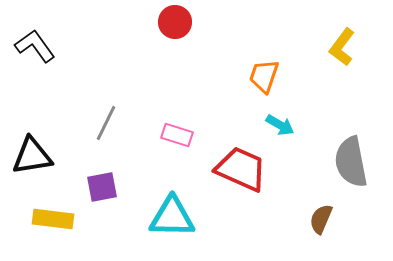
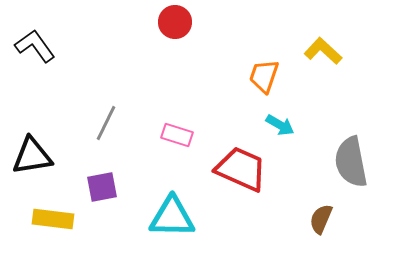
yellow L-shape: moved 19 px left, 4 px down; rotated 96 degrees clockwise
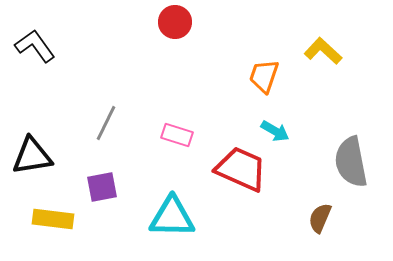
cyan arrow: moved 5 px left, 6 px down
brown semicircle: moved 1 px left, 1 px up
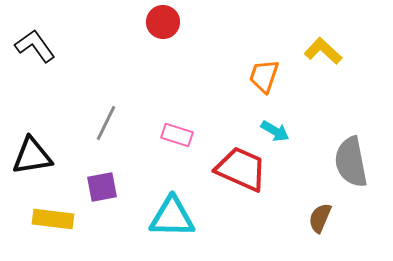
red circle: moved 12 px left
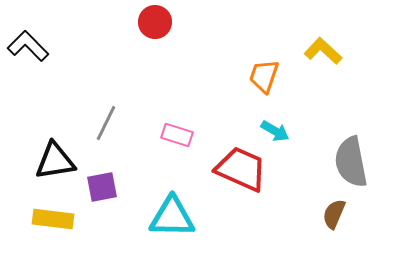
red circle: moved 8 px left
black L-shape: moved 7 px left; rotated 9 degrees counterclockwise
black triangle: moved 23 px right, 5 px down
brown semicircle: moved 14 px right, 4 px up
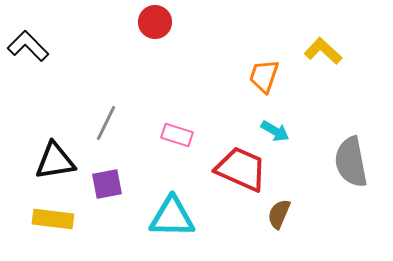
purple square: moved 5 px right, 3 px up
brown semicircle: moved 55 px left
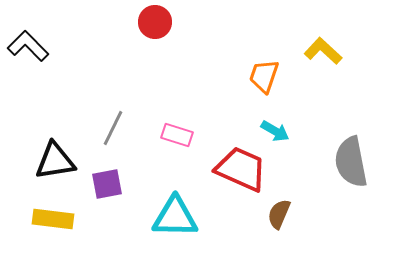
gray line: moved 7 px right, 5 px down
cyan triangle: moved 3 px right
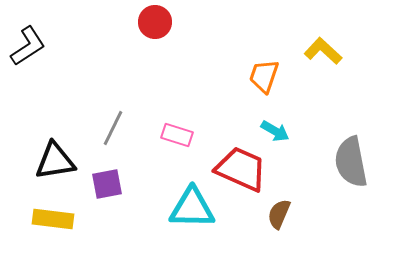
black L-shape: rotated 102 degrees clockwise
cyan triangle: moved 17 px right, 9 px up
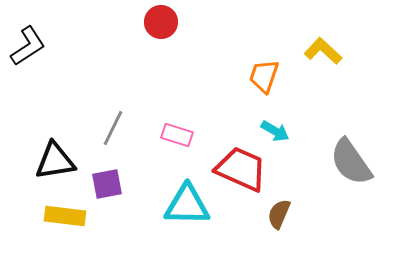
red circle: moved 6 px right
gray semicircle: rotated 24 degrees counterclockwise
cyan triangle: moved 5 px left, 3 px up
yellow rectangle: moved 12 px right, 3 px up
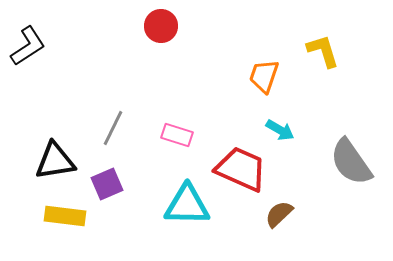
red circle: moved 4 px down
yellow L-shape: rotated 30 degrees clockwise
cyan arrow: moved 5 px right, 1 px up
purple square: rotated 12 degrees counterclockwise
brown semicircle: rotated 24 degrees clockwise
